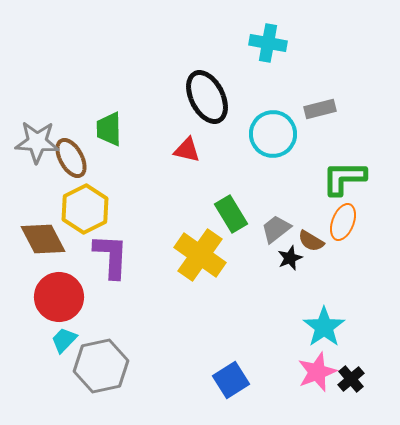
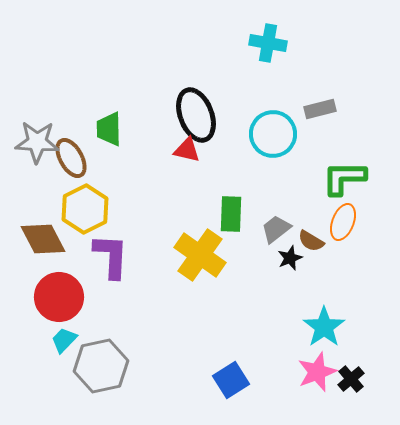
black ellipse: moved 11 px left, 18 px down; rotated 6 degrees clockwise
green rectangle: rotated 33 degrees clockwise
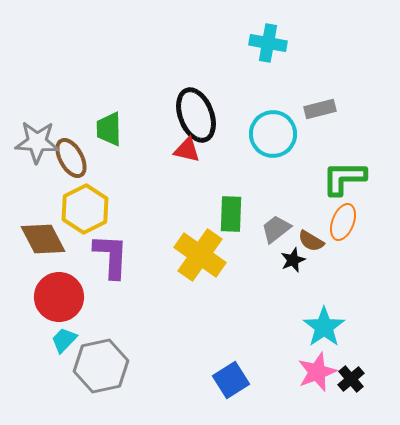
black star: moved 3 px right, 2 px down
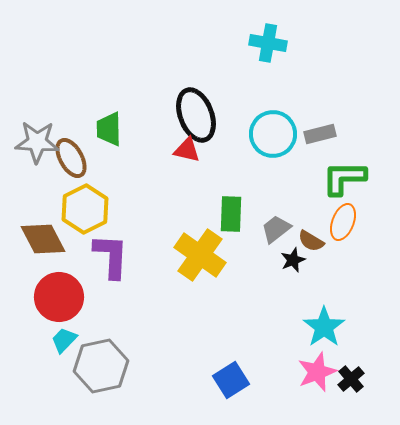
gray rectangle: moved 25 px down
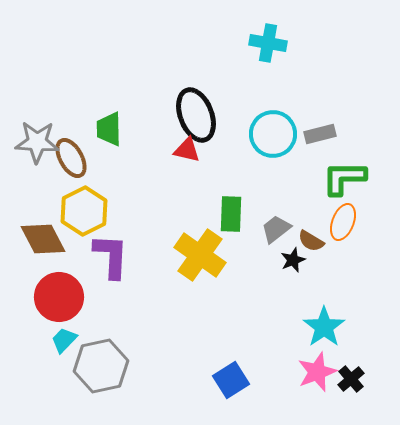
yellow hexagon: moved 1 px left, 2 px down
